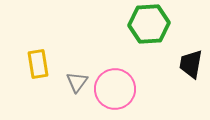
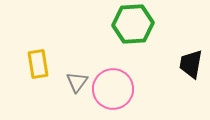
green hexagon: moved 16 px left
pink circle: moved 2 px left
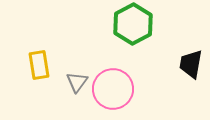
green hexagon: rotated 24 degrees counterclockwise
yellow rectangle: moved 1 px right, 1 px down
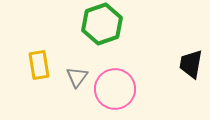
green hexagon: moved 31 px left; rotated 9 degrees clockwise
gray triangle: moved 5 px up
pink circle: moved 2 px right
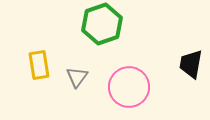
pink circle: moved 14 px right, 2 px up
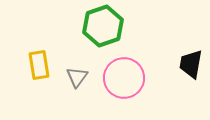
green hexagon: moved 1 px right, 2 px down
pink circle: moved 5 px left, 9 px up
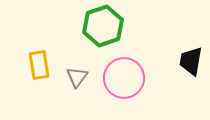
black trapezoid: moved 3 px up
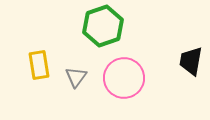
gray triangle: moved 1 px left
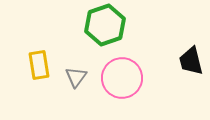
green hexagon: moved 2 px right, 1 px up
black trapezoid: rotated 24 degrees counterclockwise
pink circle: moved 2 px left
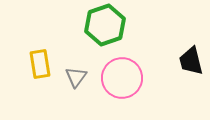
yellow rectangle: moved 1 px right, 1 px up
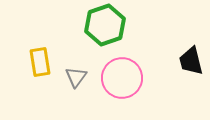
yellow rectangle: moved 2 px up
